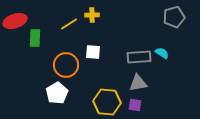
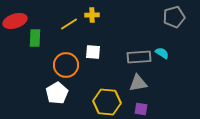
purple square: moved 6 px right, 4 px down
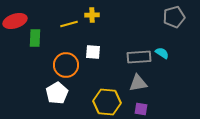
yellow line: rotated 18 degrees clockwise
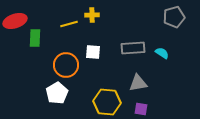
gray rectangle: moved 6 px left, 9 px up
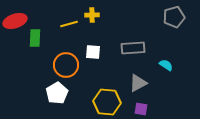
cyan semicircle: moved 4 px right, 12 px down
gray triangle: rotated 18 degrees counterclockwise
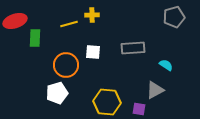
gray triangle: moved 17 px right, 7 px down
white pentagon: rotated 15 degrees clockwise
purple square: moved 2 px left
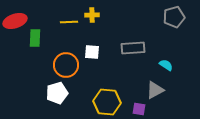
yellow line: moved 2 px up; rotated 12 degrees clockwise
white square: moved 1 px left
